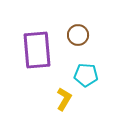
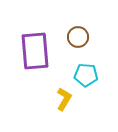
brown circle: moved 2 px down
purple rectangle: moved 2 px left, 1 px down
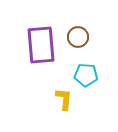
purple rectangle: moved 6 px right, 6 px up
yellow L-shape: rotated 25 degrees counterclockwise
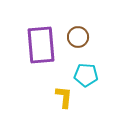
yellow L-shape: moved 2 px up
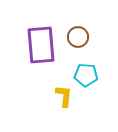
yellow L-shape: moved 1 px up
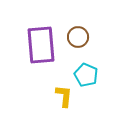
cyan pentagon: rotated 20 degrees clockwise
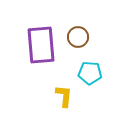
cyan pentagon: moved 4 px right, 2 px up; rotated 20 degrees counterclockwise
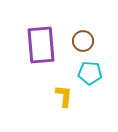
brown circle: moved 5 px right, 4 px down
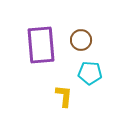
brown circle: moved 2 px left, 1 px up
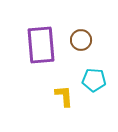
cyan pentagon: moved 4 px right, 7 px down
yellow L-shape: rotated 10 degrees counterclockwise
